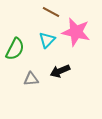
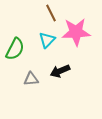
brown line: moved 1 px down; rotated 36 degrees clockwise
pink star: rotated 16 degrees counterclockwise
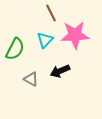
pink star: moved 1 px left, 3 px down
cyan triangle: moved 2 px left
gray triangle: rotated 35 degrees clockwise
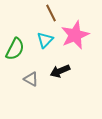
pink star: rotated 20 degrees counterclockwise
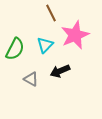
cyan triangle: moved 5 px down
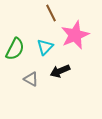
cyan triangle: moved 2 px down
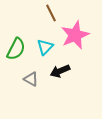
green semicircle: moved 1 px right
